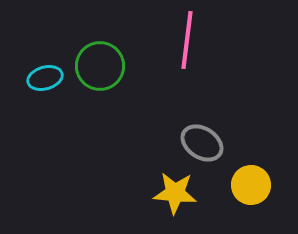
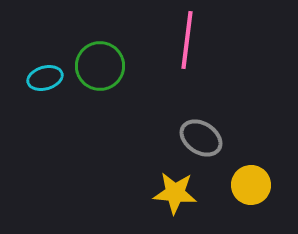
gray ellipse: moved 1 px left, 5 px up
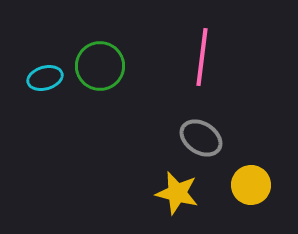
pink line: moved 15 px right, 17 px down
yellow star: moved 2 px right; rotated 9 degrees clockwise
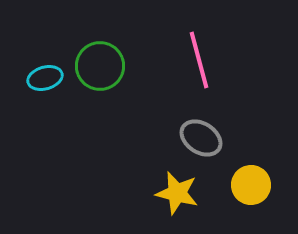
pink line: moved 3 px left, 3 px down; rotated 22 degrees counterclockwise
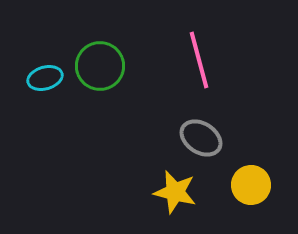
yellow star: moved 2 px left, 1 px up
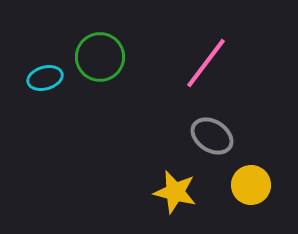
pink line: moved 7 px right, 3 px down; rotated 52 degrees clockwise
green circle: moved 9 px up
gray ellipse: moved 11 px right, 2 px up
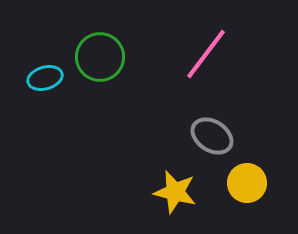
pink line: moved 9 px up
yellow circle: moved 4 px left, 2 px up
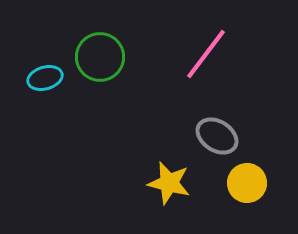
gray ellipse: moved 5 px right
yellow star: moved 6 px left, 9 px up
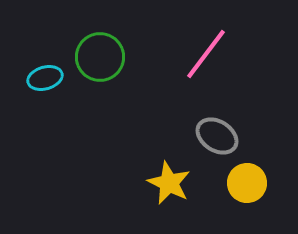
yellow star: rotated 12 degrees clockwise
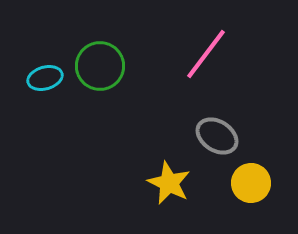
green circle: moved 9 px down
yellow circle: moved 4 px right
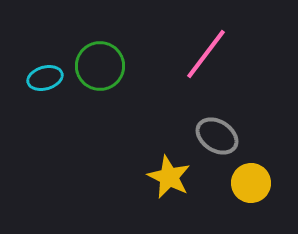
yellow star: moved 6 px up
